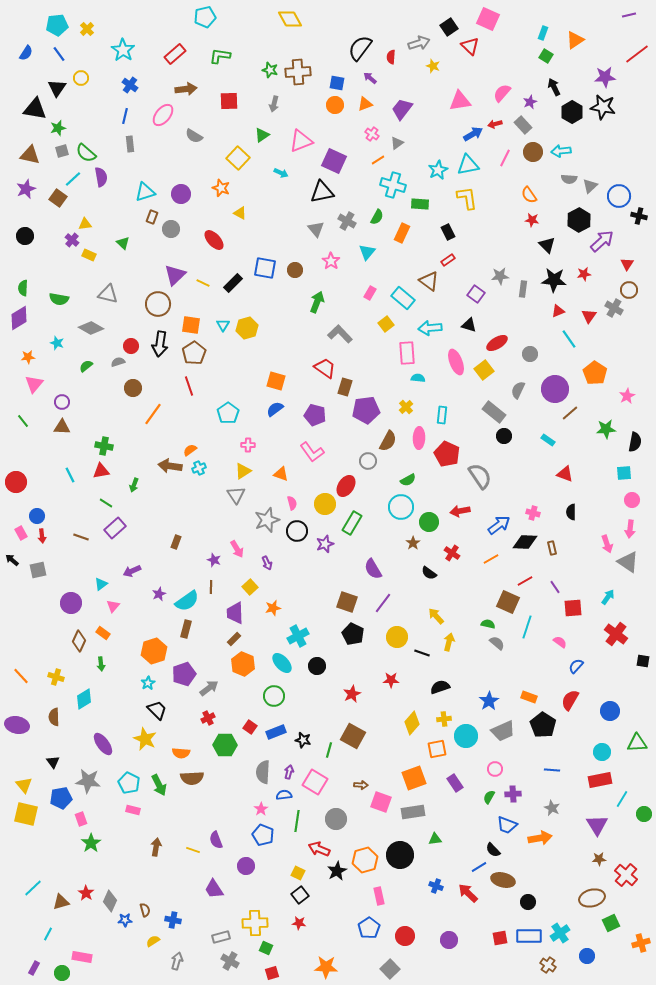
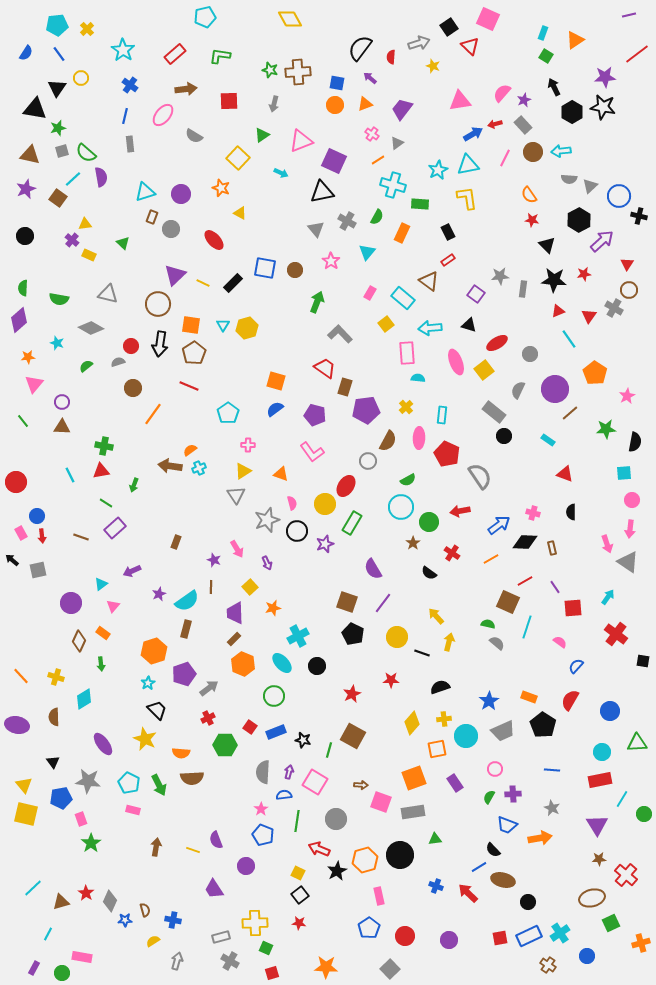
purple star at (530, 102): moved 6 px left, 2 px up
purple diamond at (19, 318): moved 2 px down; rotated 10 degrees counterclockwise
red line at (189, 386): rotated 48 degrees counterclockwise
blue rectangle at (529, 936): rotated 25 degrees counterclockwise
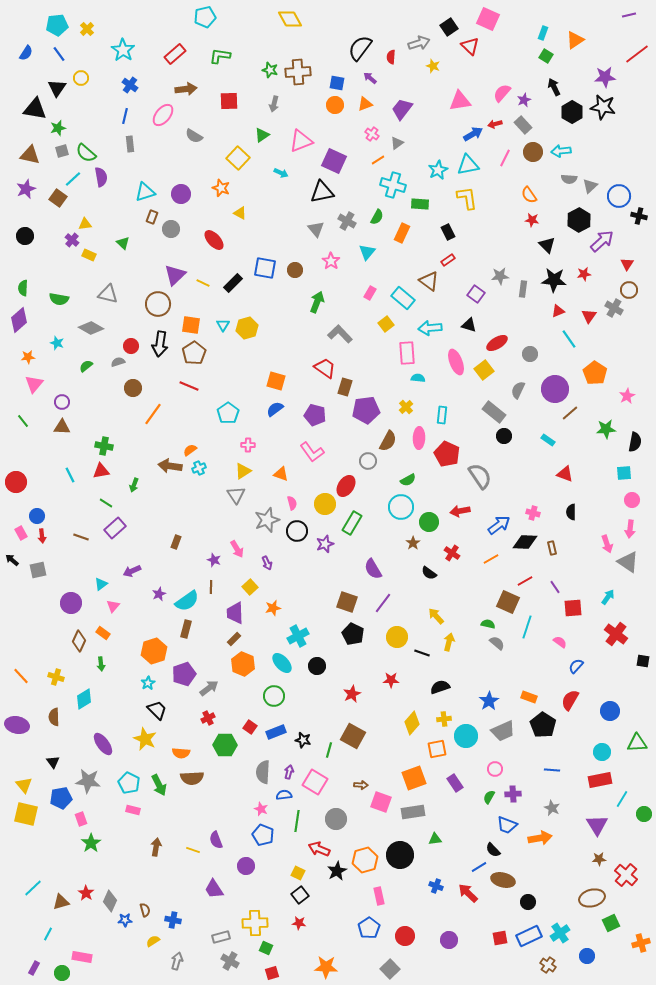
pink star at (261, 809): rotated 16 degrees counterclockwise
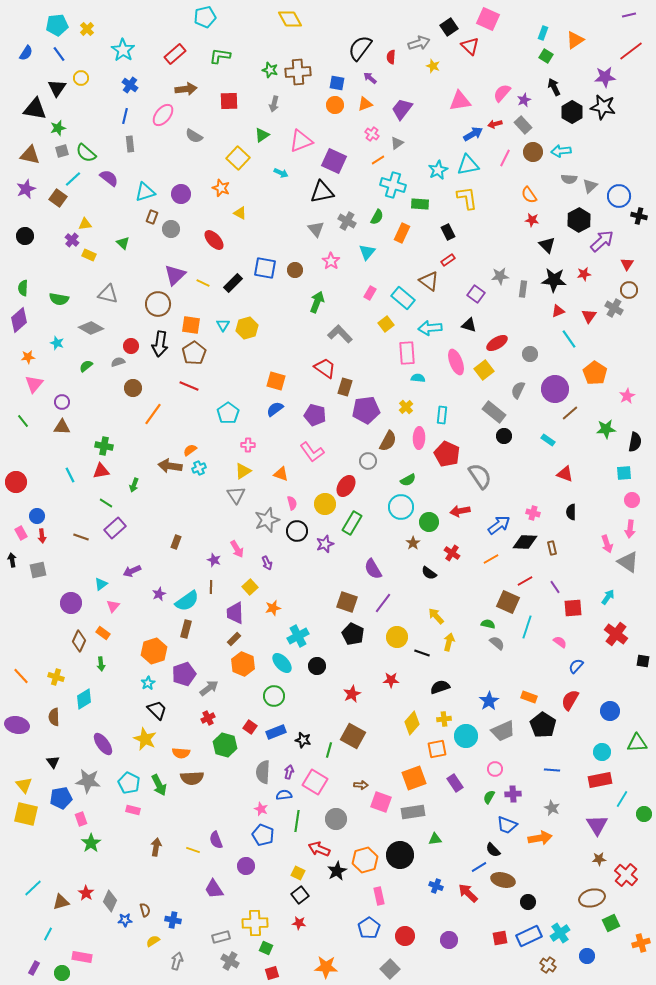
red line at (637, 54): moved 6 px left, 3 px up
purple semicircle at (101, 177): moved 8 px right, 1 px down; rotated 42 degrees counterclockwise
black arrow at (12, 560): rotated 40 degrees clockwise
green hexagon at (225, 745): rotated 15 degrees clockwise
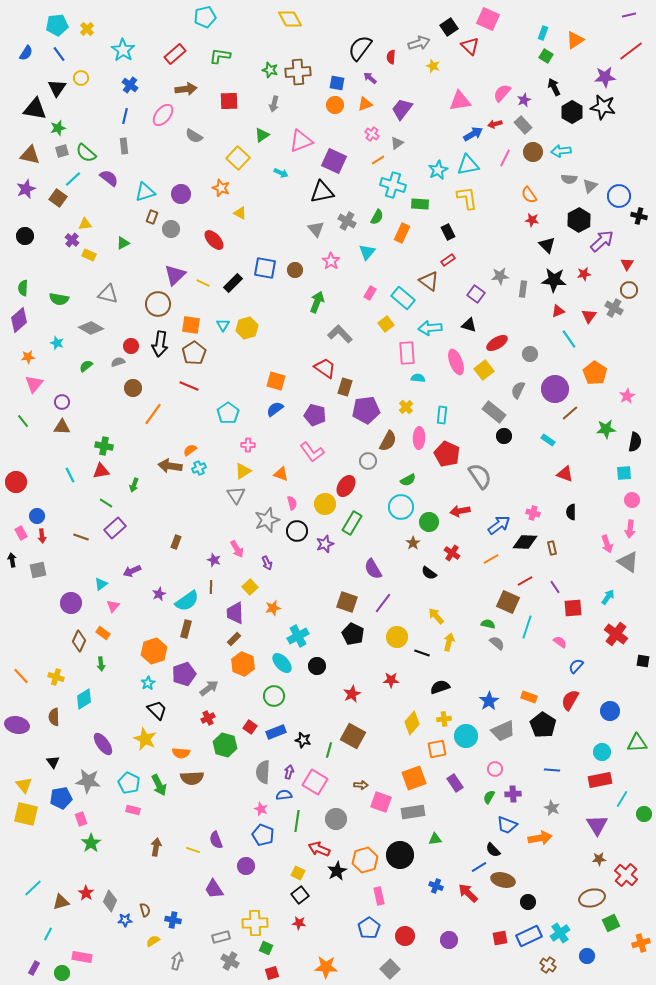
gray rectangle at (130, 144): moved 6 px left, 2 px down
green triangle at (123, 243): rotated 48 degrees clockwise
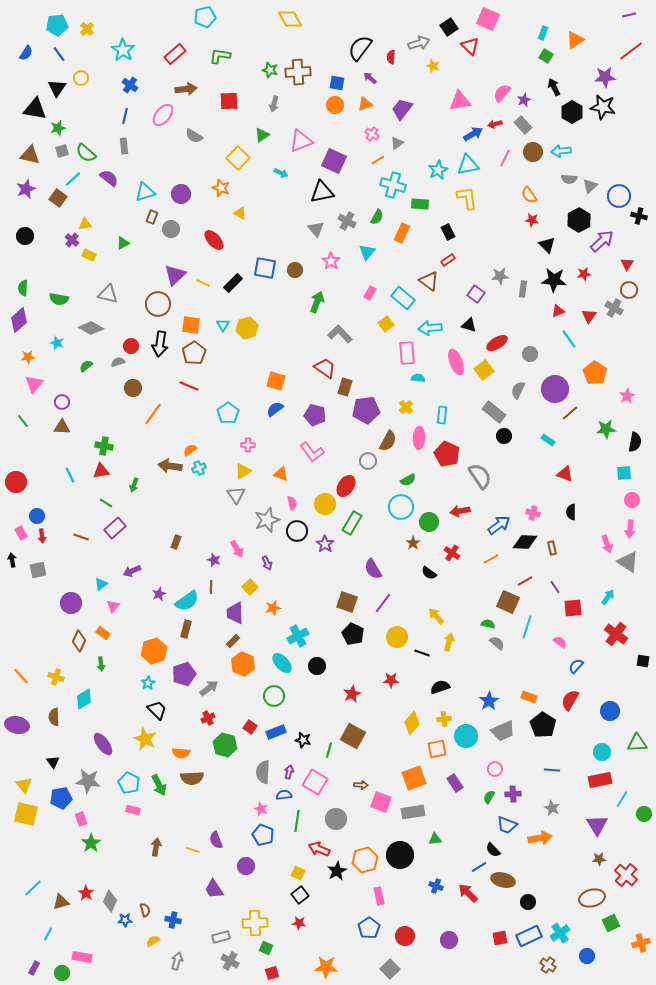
purple star at (325, 544): rotated 18 degrees counterclockwise
brown rectangle at (234, 639): moved 1 px left, 2 px down
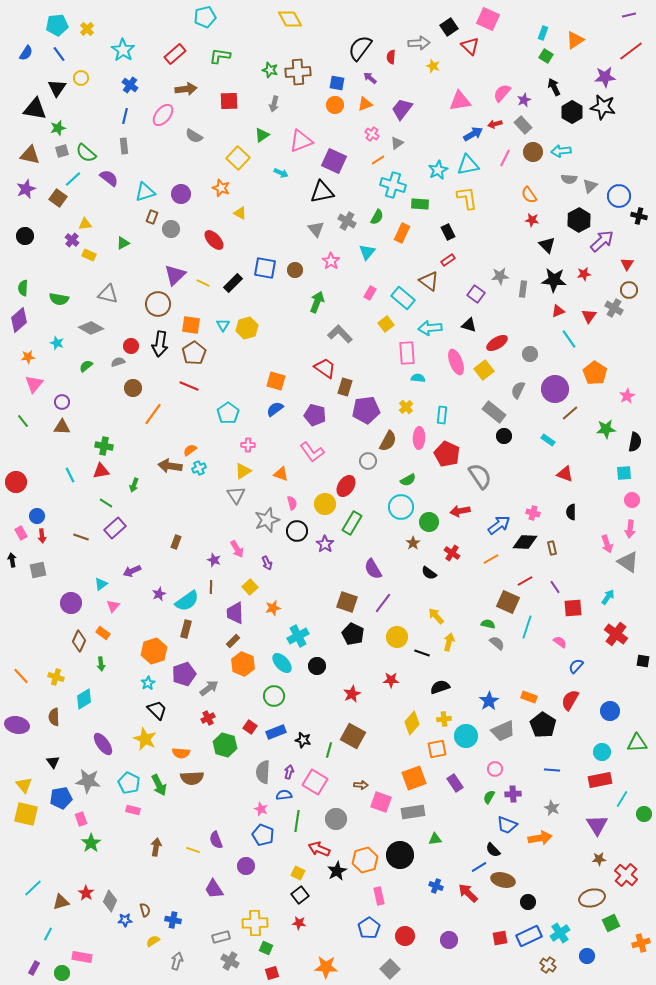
gray arrow at (419, 43): rotated 15 degrees clockwise
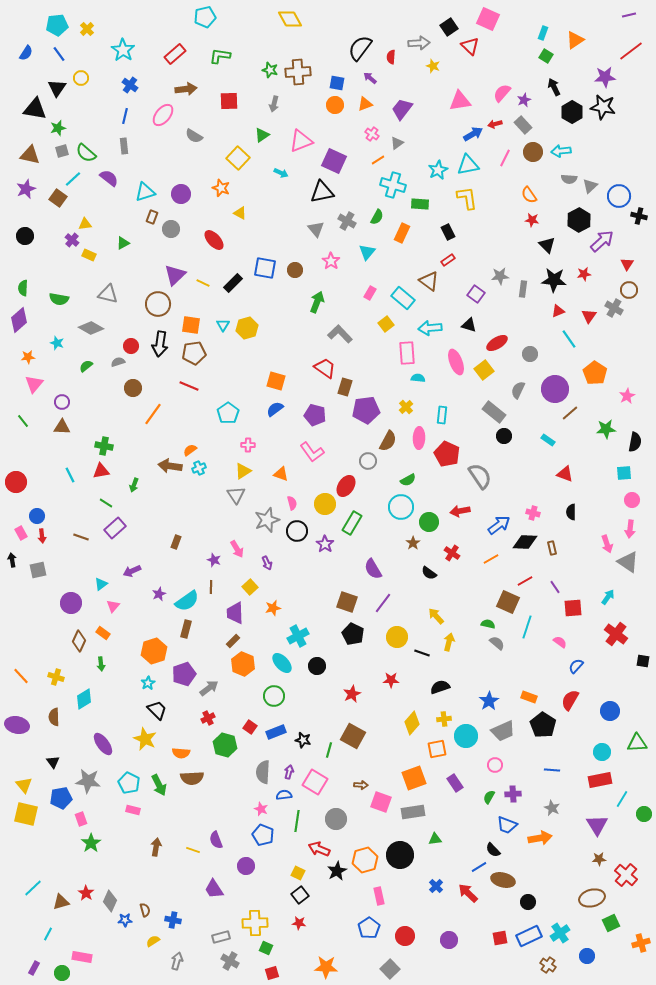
brown pentagon at (194, 353): rotated 25 degrees clockwise
pink circle at (495, 769): moved 4 px up
blue cross at (436, 886): rotated 24 degrees clockwise
